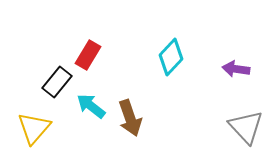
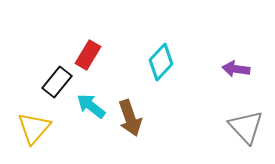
cyan diamond: moved 10 px left, 5 px down
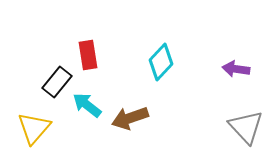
red rectangle: rotated 40 degrees counterclockwise
cyan arrow: moved 4 px left, 1 px up
brown arrow: rotated 90 degrees clockwise
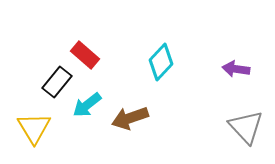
red rectangle: moved 3 px left; rotated 40 degrees counterclockwise
cyan arrow: rotated 76 degrees counterclockwise
yellow triangle: rotated 12 degrees counterclockwise
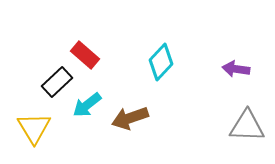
black rectangle: rotated 8 degrees clockwise
gray triangle: moved 1 px right, 1 px up; rotated 45 degrees counterclockwise
